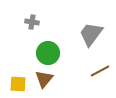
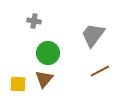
gray cross: moved 2 px right, 1 px up
gray trapezoid: moved 2 px right, 1 px down
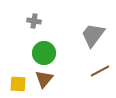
green circle: moved 4 px left
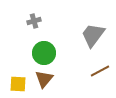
gray cross: rotated 24 degrees counterclockwise
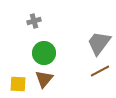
gray trapezoid: moved 6 px right, 8 px down
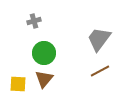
gray trapezoid: moved 4 px up
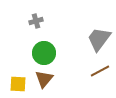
gray cross: moved 2 px right
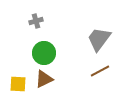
brown triangle: rotated 24 degrees clockwise
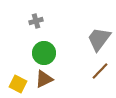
brown line: rotated 18 degrees counterclockwise
yellow square: rotated 24 degrees clockwise
